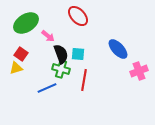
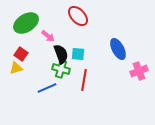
blue ellipse: rotated 15 degrees clockwise
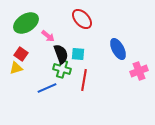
red ellipse: moved 4 px right, 3 px down
green cross: moved 1 px right
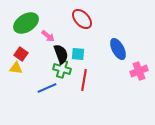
yellow triangle: rotated 24 degrees clockwise
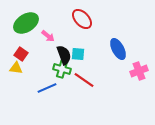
black semicircle: moved 3 px right, 1 px down
red line: rotated 65 degrees counterclockwise
